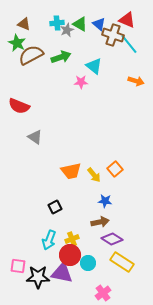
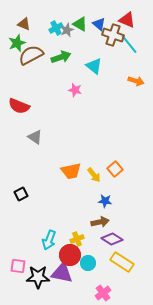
cyan cross: moved 1 px left, 5 px down; rotated 24 degrees counterclockwise
green star: rotated 24 degrees clockwise
pink star: moved 6 px left, 8 px down; rotated 16 degrees clockwise
black square: moved 34 px left, 13 px up
yellow cross: moved 5 px right
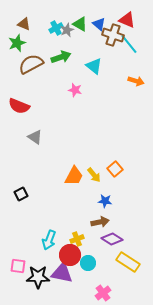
brown semicircle: moved 9 px down
orange trapezoid: moved 3 px right, 5 px down; rotated 50 degrees counterclockwise
yellow rectangle: moved 6 px right
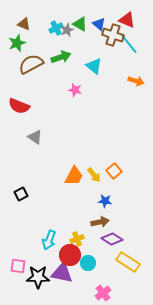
orange square: moved 1 px left, 2 px down
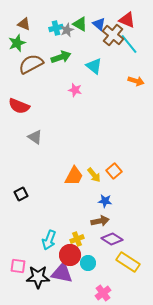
cyan cross: rotated 16 degrees clockwise
brown cross: rotated 20 degrees clockwise
brown arrow: moved 1 px up
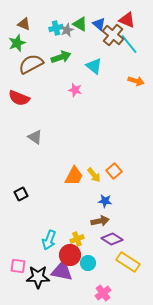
red semicircle: moved 8 px up
purple triangle: moved 2 px up
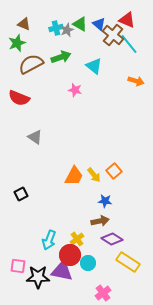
yellow cross: rotated 16 degrees counterclockwise
